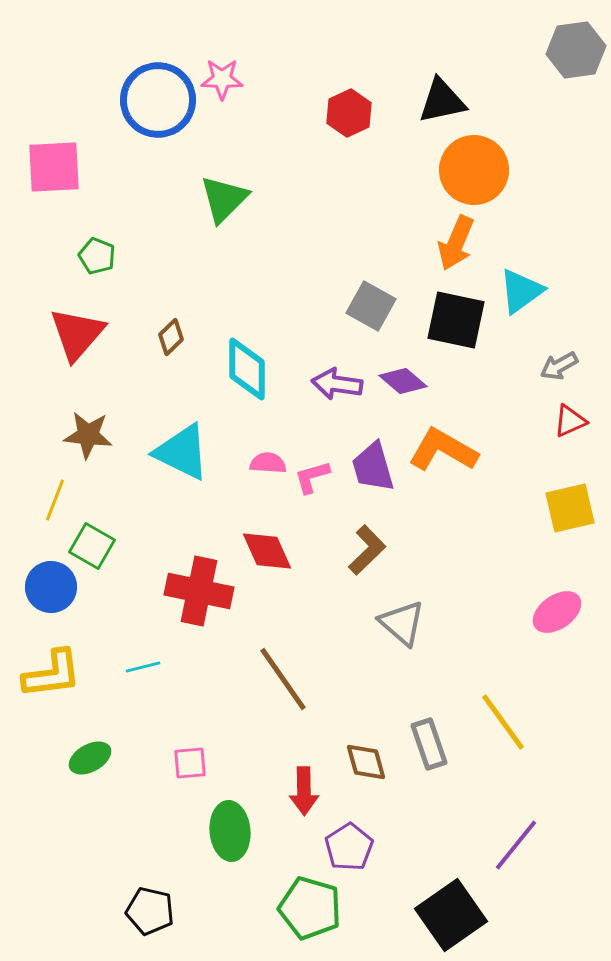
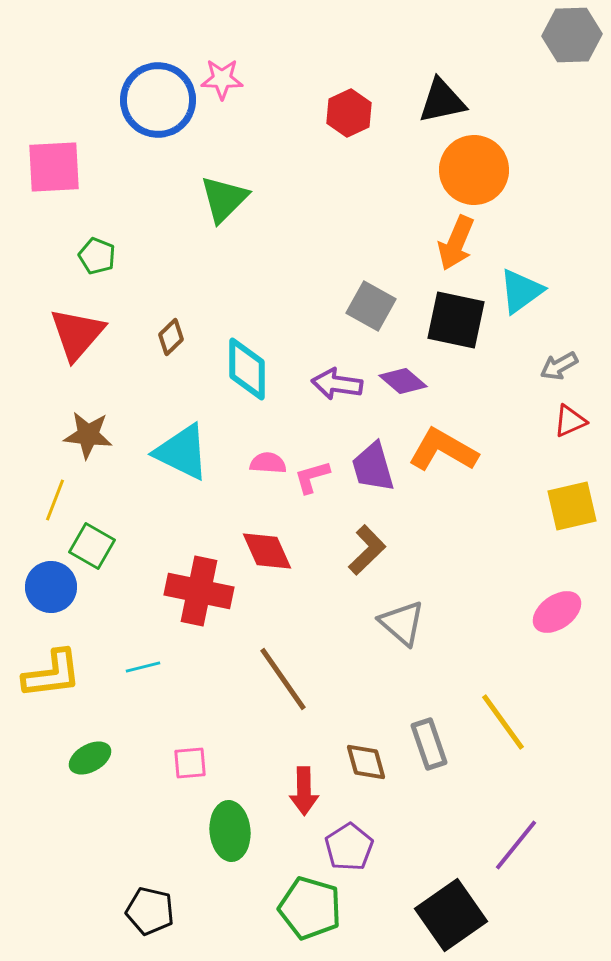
gray hexagon at (576, 50): moved 4 px left, 15 px up; rotated 6 degrees clockwise
yellow square at (570, 508): moved 2 px right, 2 px up
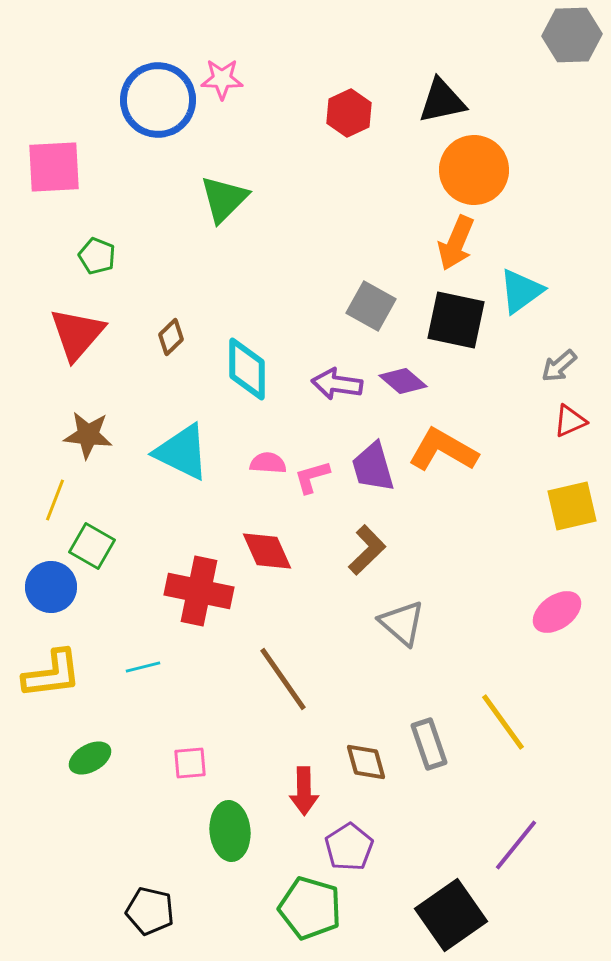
gray arrow at (559, 366): rotated 12 degrees counterclockwise
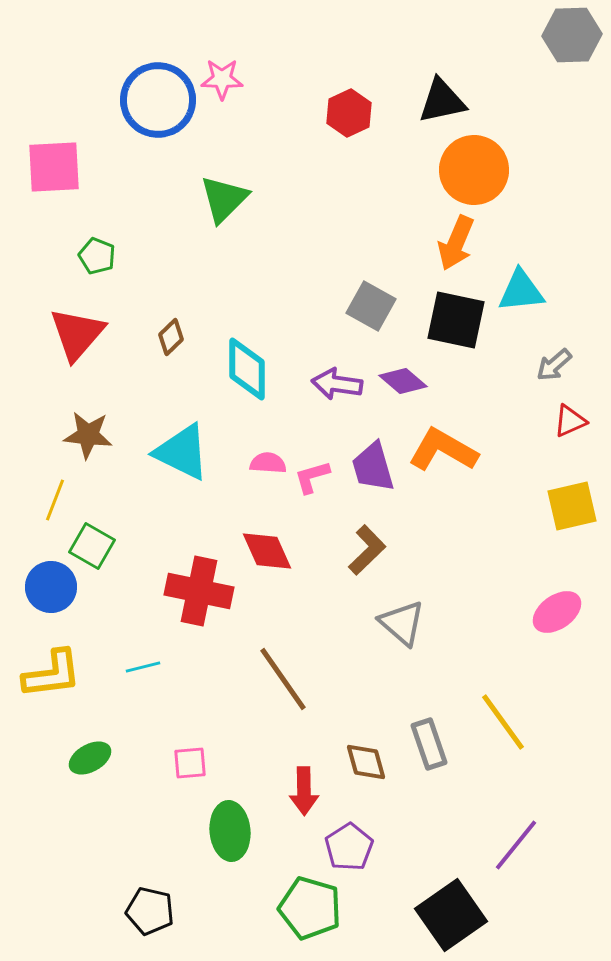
cyan triangle at (521, 291): rotated 30 degrees clockwise
gray arrow at (559, 366): moved 5 px left, 1 px up
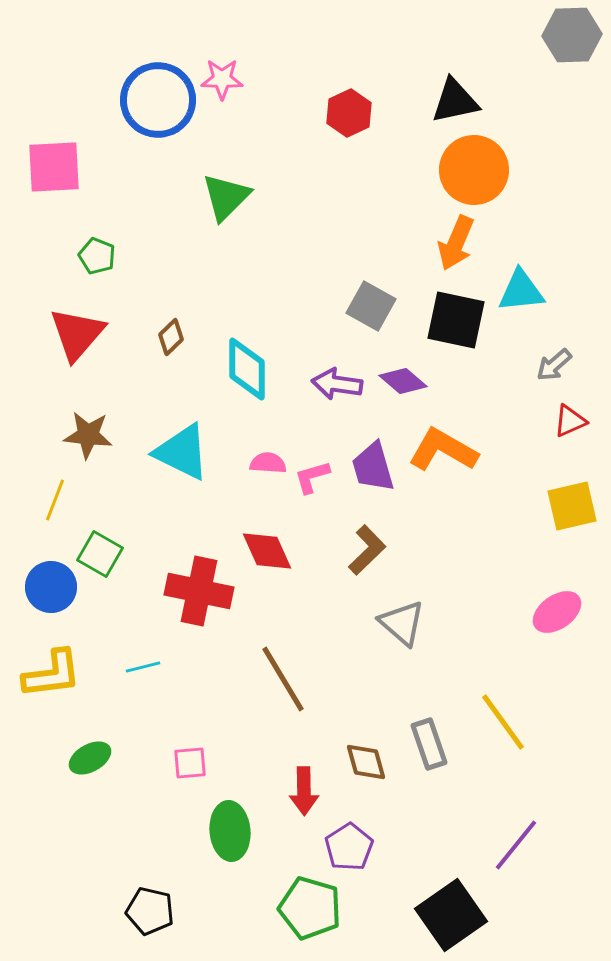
black triangle at (442, 101): moved 13 px right
green triangle at (224, 199): moved 2 px right, 2 px up
green square at (92, 546): moved 8 px right, 8 px down
brown line at (283, 679): rotated 4 degrees clockwise
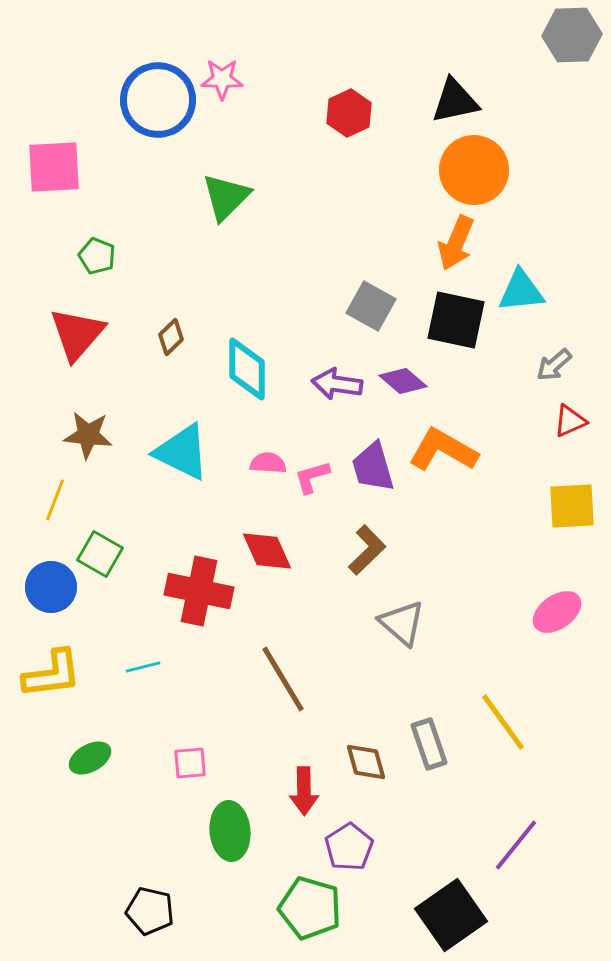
yellow square at (572, 506): rotated 10 degrees clockwise
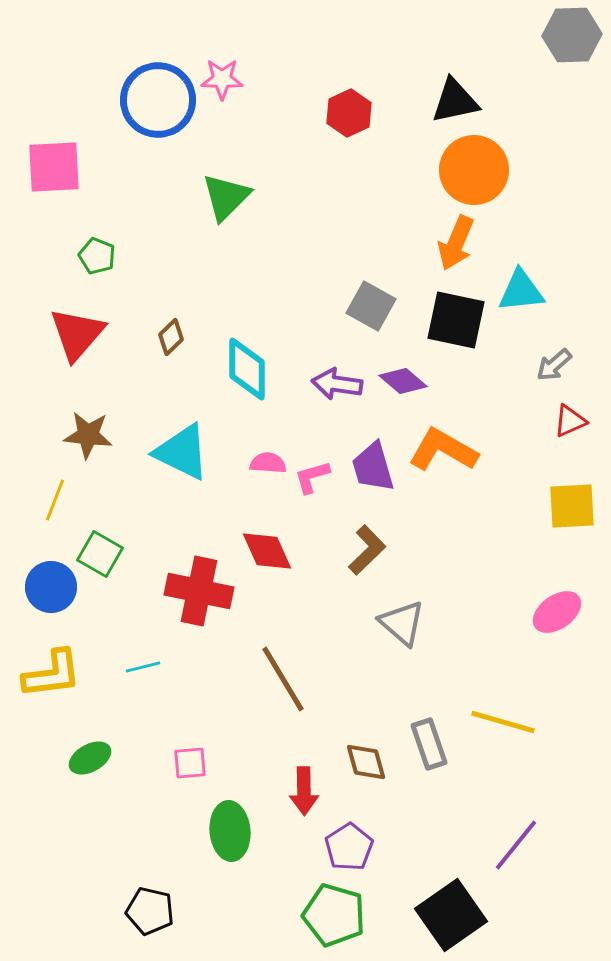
yellow line at (503, 722): rotated 38 degrees counterclockwise
green pentagon at (310, 908): moved 24 px right, 7 px down
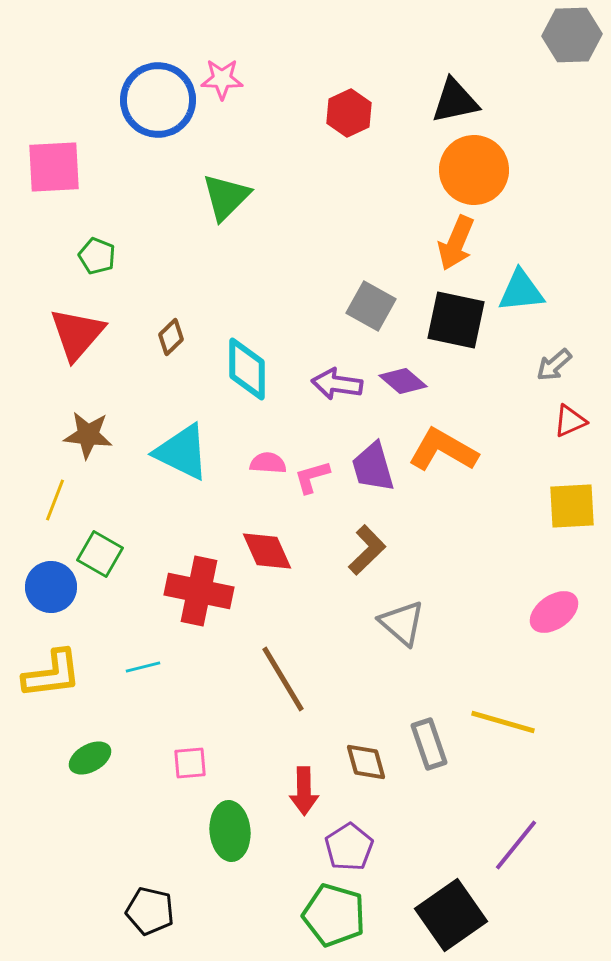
pink ellipse at (557, 612): moved 3 px left
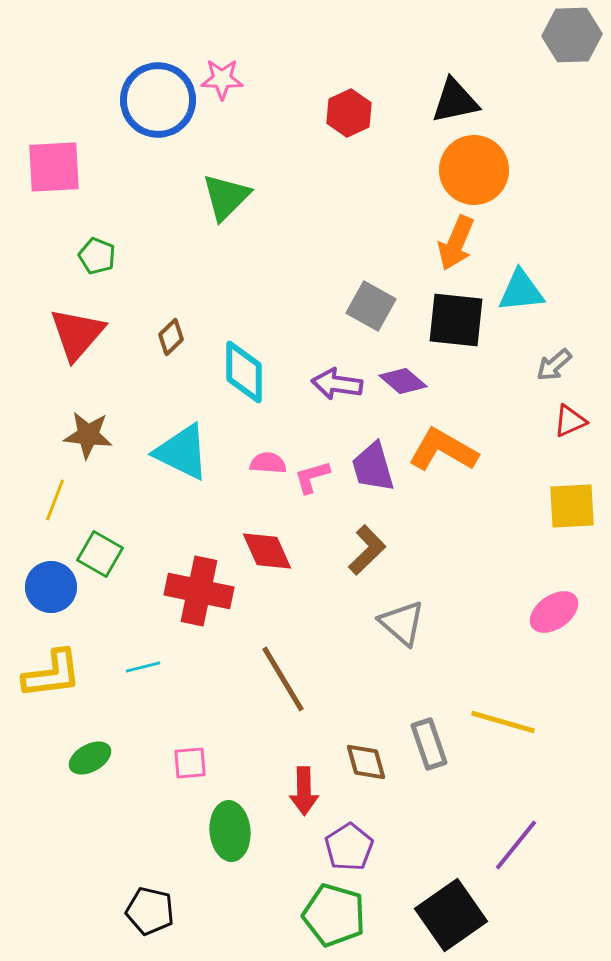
black square at (456, 320): rotated 6 degrees counterclockwise
cyan diamond at (247, 369): moved 3 px left, 3 px down
